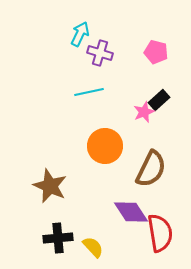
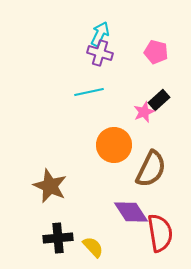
cyan arrow: moved 20 px right
orange circle: moved 9 px right, 1 px up
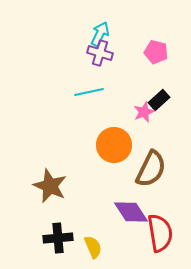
yellow semicircle: rotated 20 degrees clockwise
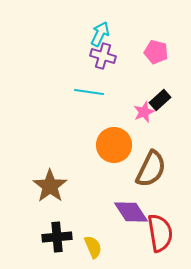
purple cross: moved 3 px right, 3 px down
cyan line: rotated 20 degrees clockwise
black rectangle: moved 1 px right
brown star: rotated 12 degrees clockwise
black cross: moved 1 px left, 1 px up
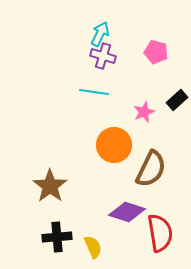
cyan line: moved 5 px right
black rectangle: moved 17 px right
purple diamond: moved 4 px left; rotated 39 degrees counterclockwise
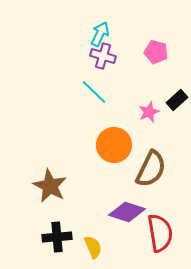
cyan line: rotated 36 degrees clockwise
pink star: moved 5 px right
brown star: rotated 8 degrees counterclockwise
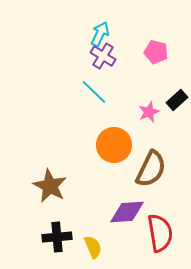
purple cross: rotated 15 degrees clockwise
purple diamond: rotated 21 degrees counterclockwise
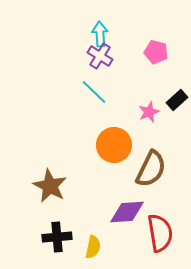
cyan arrow: rotated 30 degrees counterclockwise
purple cross: moved 3 px left
yellow semicircle: rotated 35 degrees clockwise
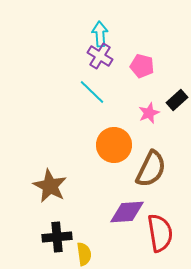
pink pentagon: moved 14 px left, 14 px down
cyan line: moved 2 px left
pink star: moved 1 px down
yellow semicircle: moved 9 px left, 7 px down; rotated 20 degrees counterclockwise
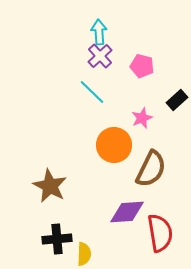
cyan arrow: moved 1 px left, 2 px up
purple cross: rotated 15 degrees clockwise
pink star: moved 7 px left, 5 px down
black cross: moved 2 px down
yellow semicircle: rotated 10 degrees clockwise
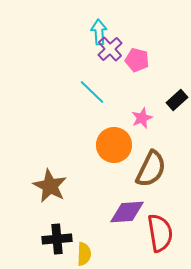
purple cross: moved 10 px right, 7 px up
pink pentagon: moved 5 px left, 6 px up
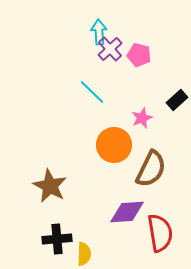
pink pentagon: moved 2 px right, 5 px up
